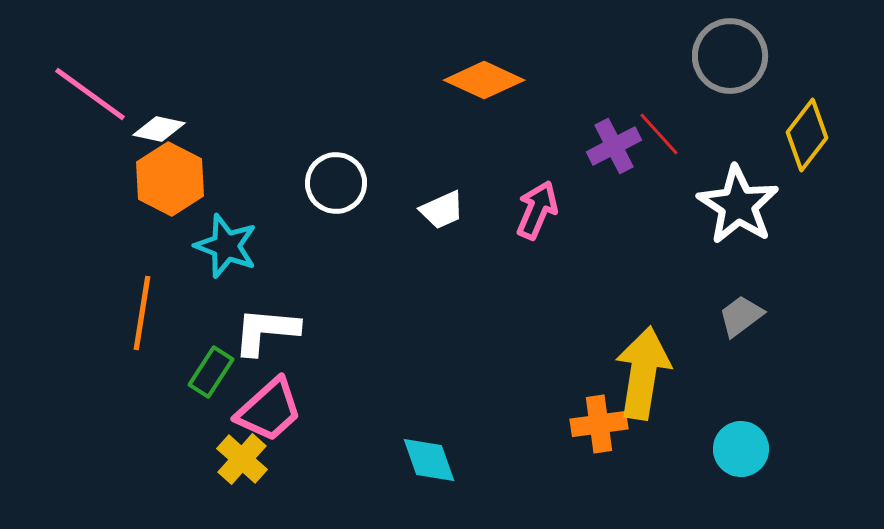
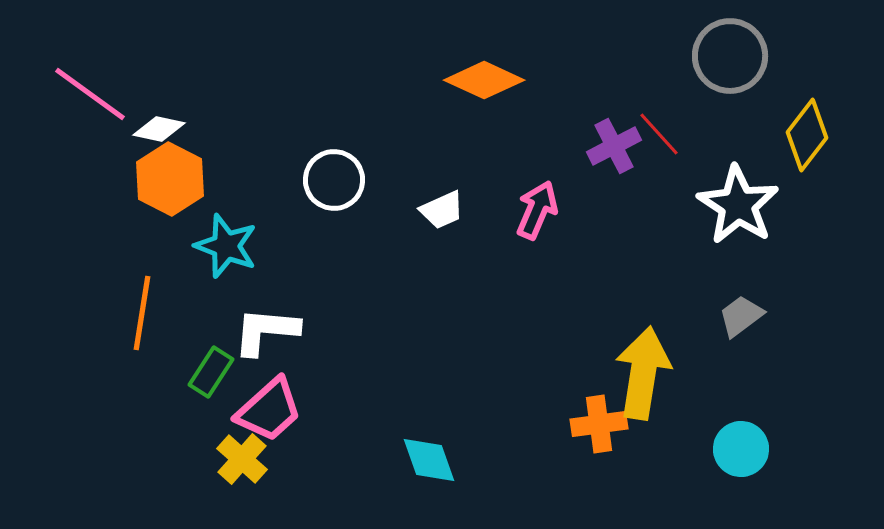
white circle: moved 2 px left, 3 px up
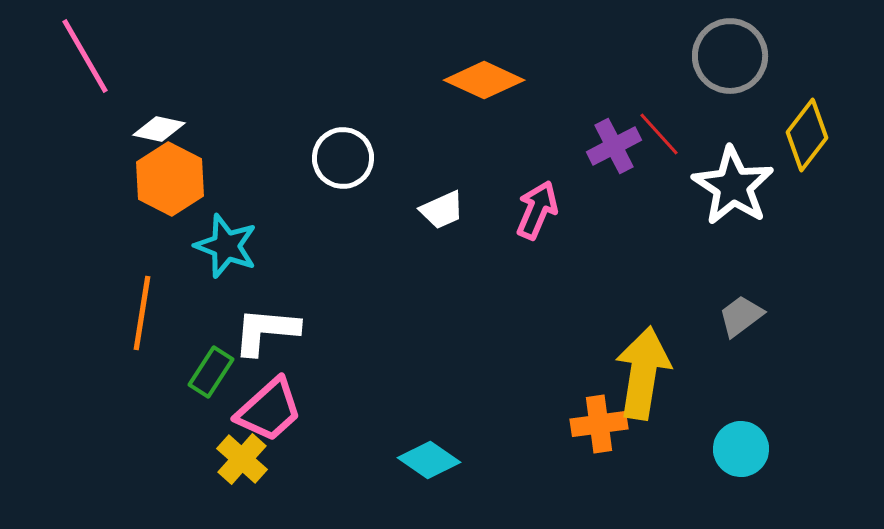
pink line: moved 5 px left, 38 px up; rotated 24 degrees clockwise
white circle: moved 9 px right, 22 px up
white star: moved 5 px left, 19 px up
cyan diamond: rotated 36 degrees counterclockwise
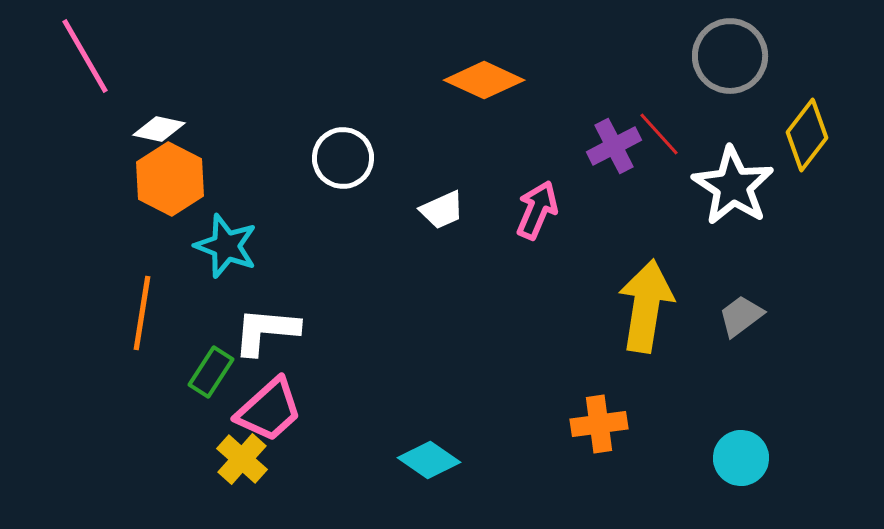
yellow arrow: moved 3 px right, 67 px up
cyan circle: moved 9 px down
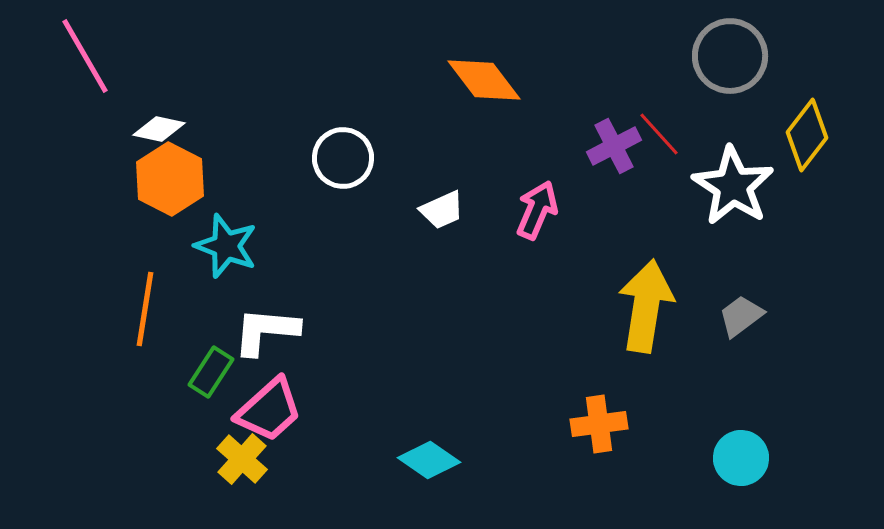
orange diamond: rotated 28 degrees clockwise
orange line: moved 3 px right, 4 px up
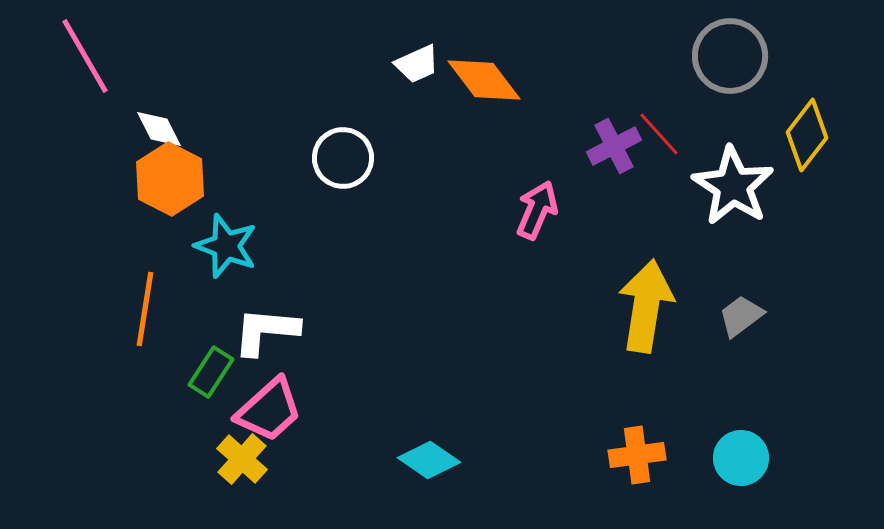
white diamond: rotated 51 degrees clockwise
white trapezoid: moved 25 px left, 146 px up
orange cross: moved 38 px right, 31 px down
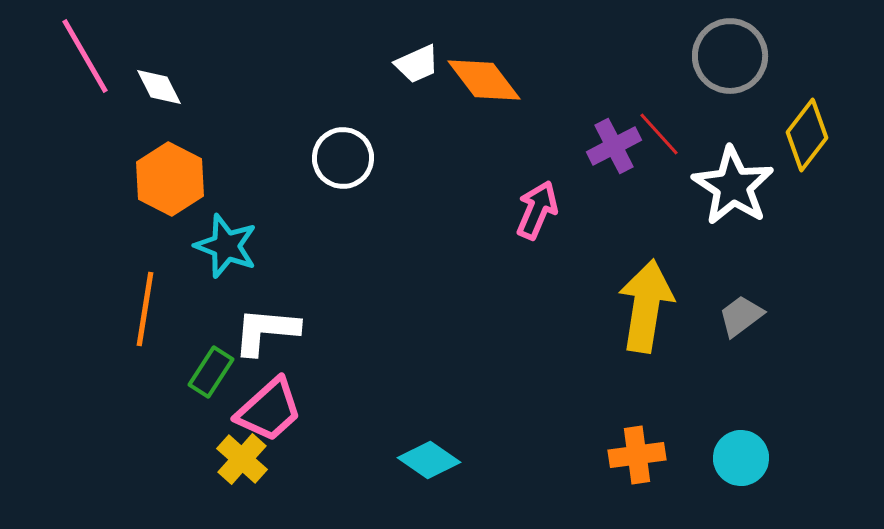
white diamond: moved 42 px up
